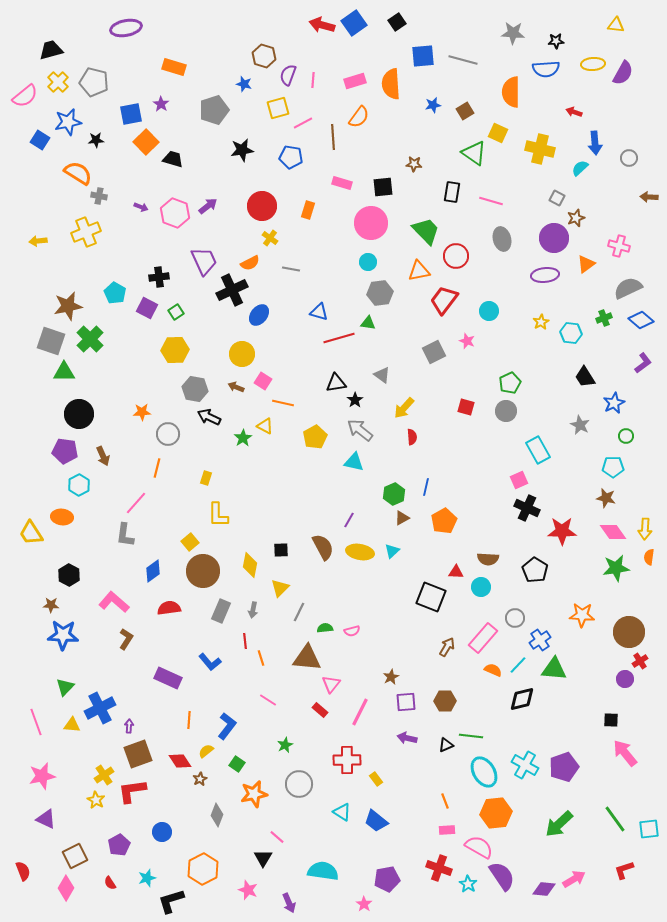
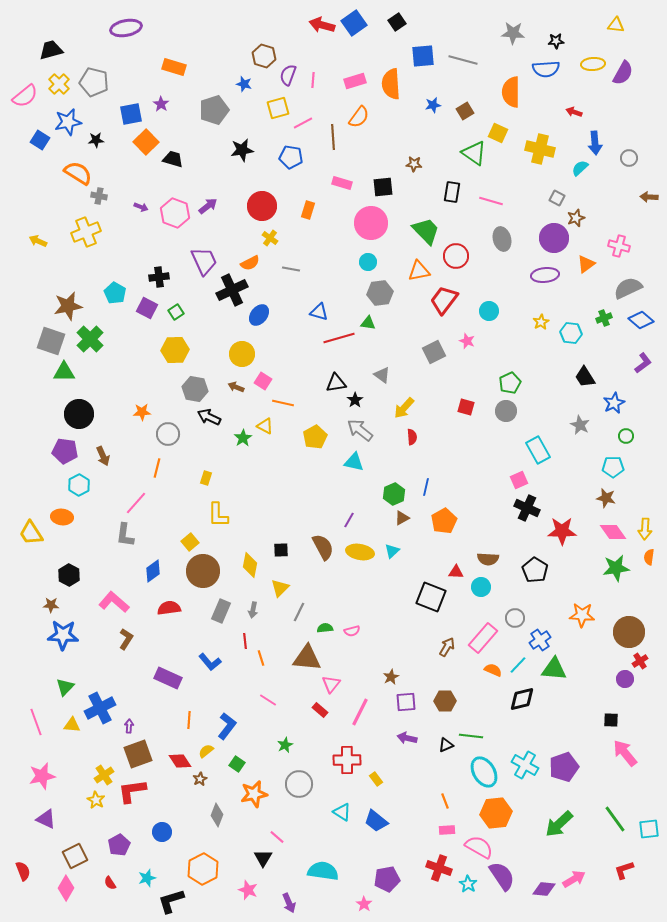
yellow cross at (58, 82): moved 1 px right, 2 px down
yellow arrow at (38, 241): rotated 30 degrees clockwise
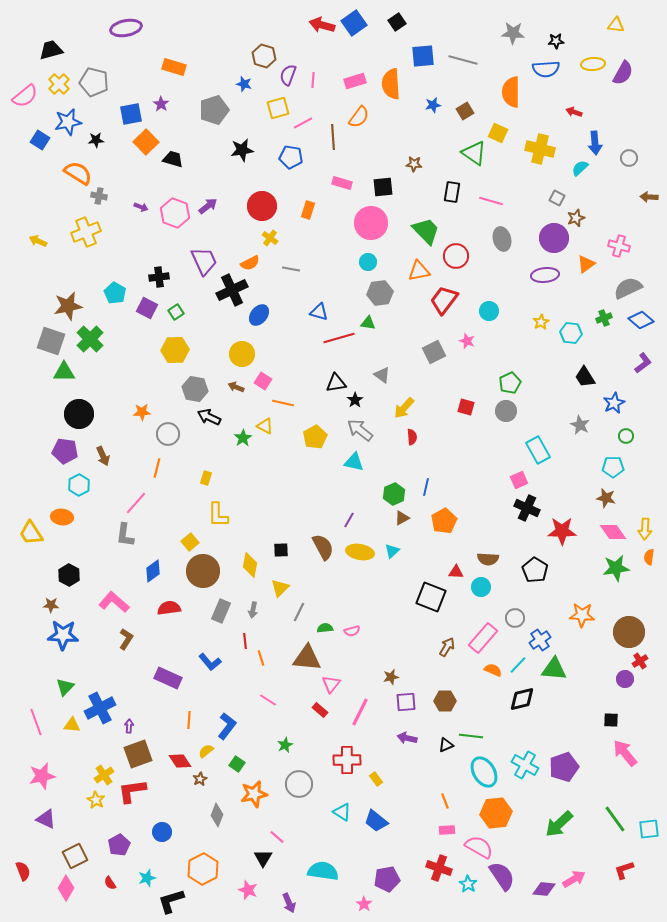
brown star at (391, 677): rotated 14 degrees clockwise
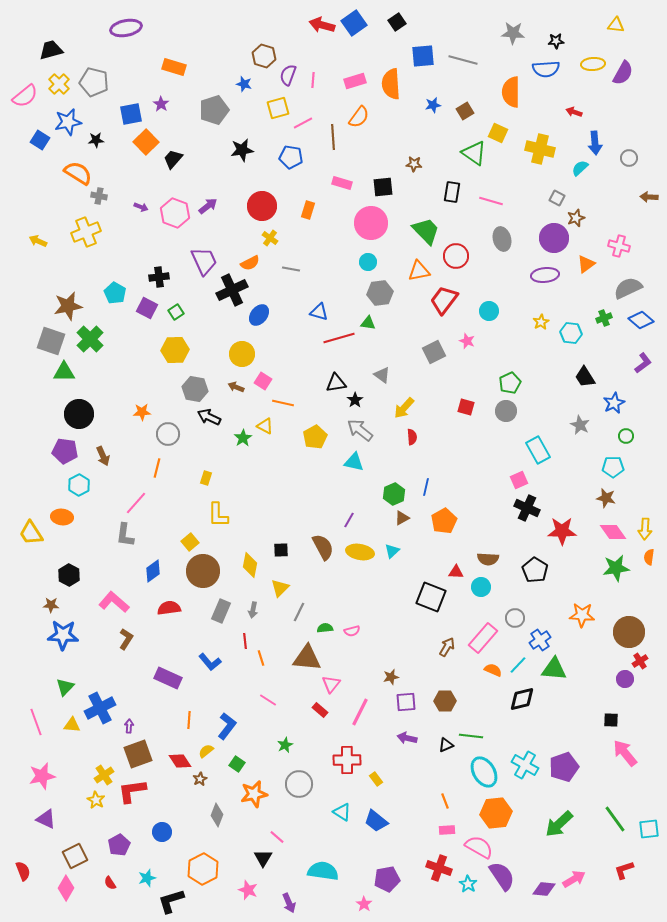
black trapezoid at (173, 159): rotated 65 degrees counterclockwise
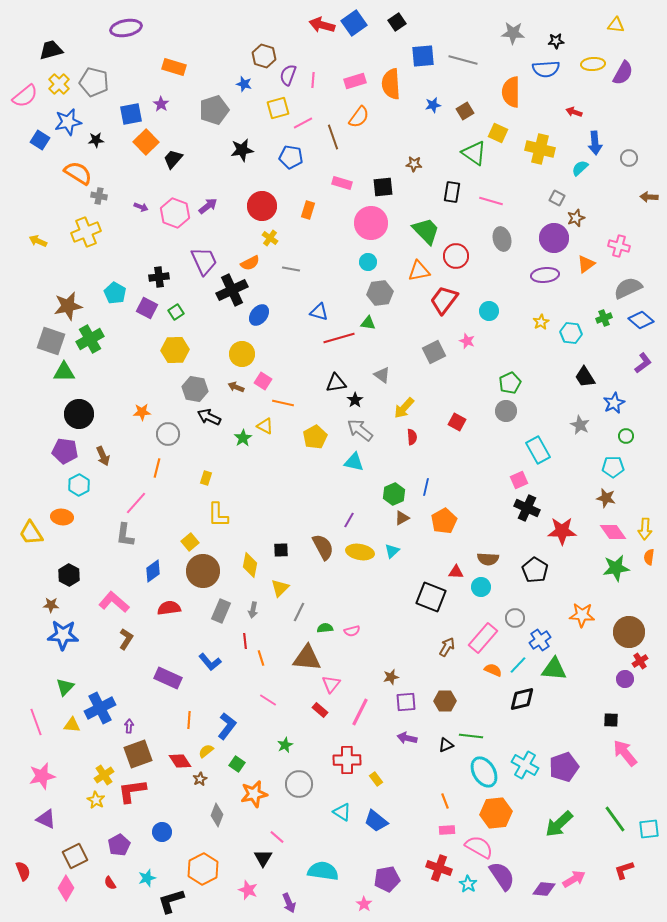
brown line at (333, 137): rotated 15 degrees counterclockwise
green cross at (90, 339): rotated 16 degrees clockwise
red square at (466, 407): moved 9 px left, 15 px down; rotated 12 degrees clockwise
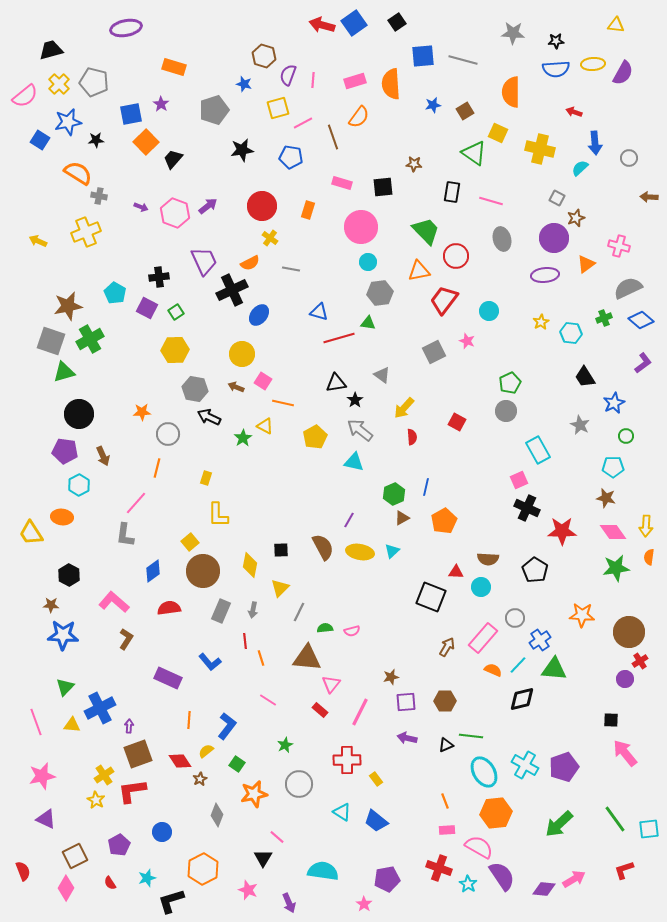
blue semicircle at (546, 69): moved 10 px right
pink circle at (371, 223): moved 10 px left, 4 px down
green triangle at (64, 372): rotated 15 degrees counterclockwise
yellow arrow at (645, 529): moved 1 px right, 3 px up
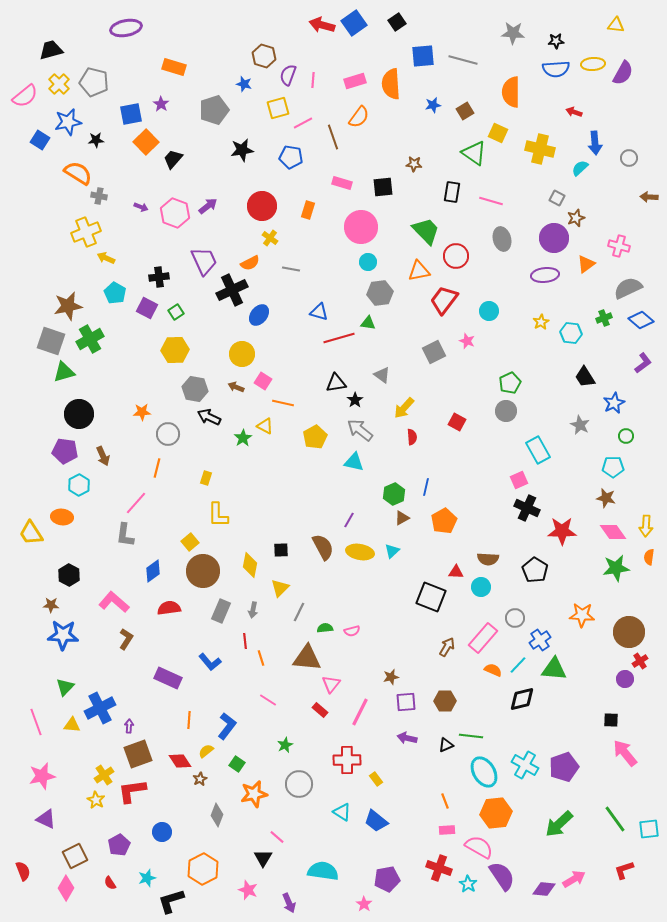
yellow arrow at (38, 241): moved 68 px right, 17 px down
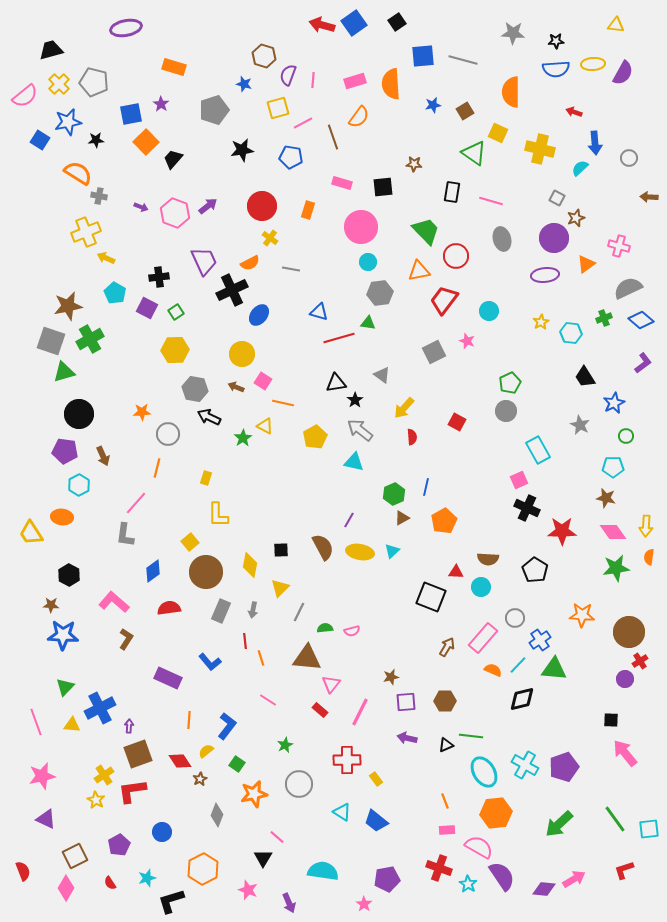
brown circle at (203, 571): moved 3 px right, 1 px down
